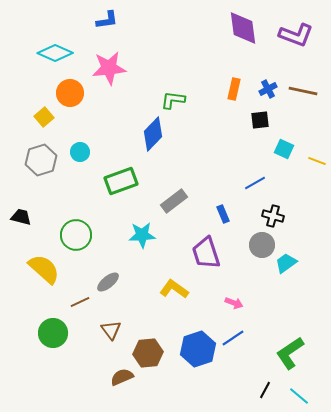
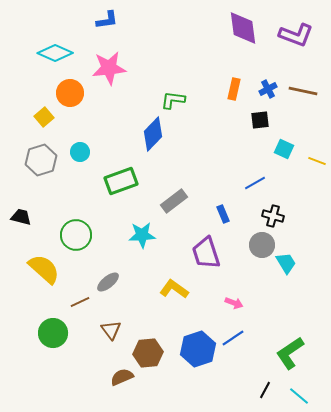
cyan trapezoid at (286, 263): rotated 95 degrees clockwise
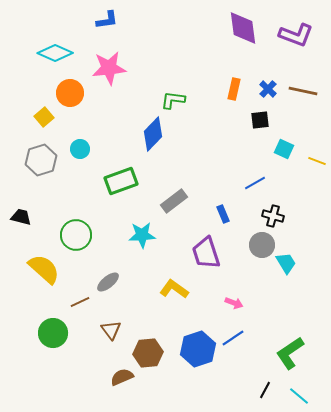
blue cross at (268, 89): rotated 18 degrees counterclockwise
cyan circle at (80, 152): moved 3 px up
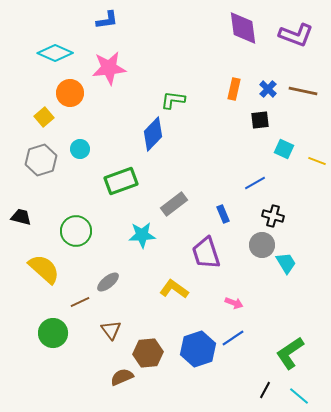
gray rectangle at (174, 201): moved 3 px down
green circle at (76, 235): moved 4 px up
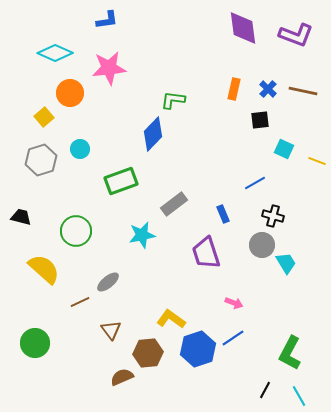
cyan star at (142, 235): rotated 8 degrees counterclockwise
yellow L-shape at (174, 289): moved 3 px left, 30 px down
green circle at (53, 333): moved 18 px left, 10 px down
green L-shape at (290, 353): rotated 28 degrees counterclockwise
cyan line at (299, 396): rotated 20 degrees clockwise
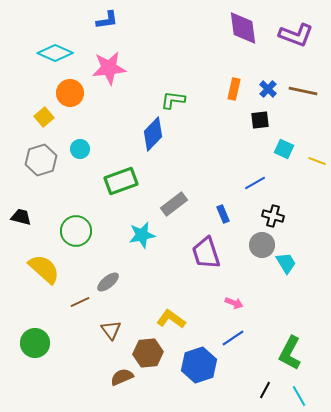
blue hexagon at (198, 349): moved 1 px right, 16 px down
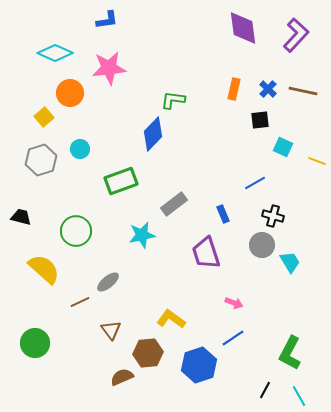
purple L-shape at (296, 35): rotated 68 degrees counterclockwise
cyan square at (284, 149): moved 1 px left, 2 px up
cyan trapezoid at (286, 263): moved 4 px right, 1 px up
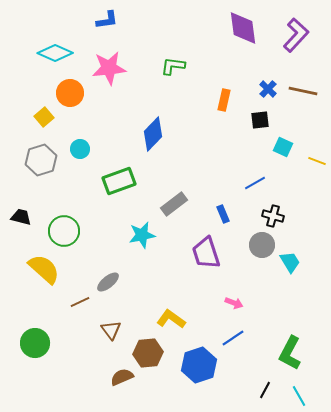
orange rectangle at (234, 89): moved 10 px left, 11 px down
green L-shape at (173, 100): moved 34 px up
green rectangle at (121, 181): moved 2 px left
green circle at (76, 231): moved 12 px left
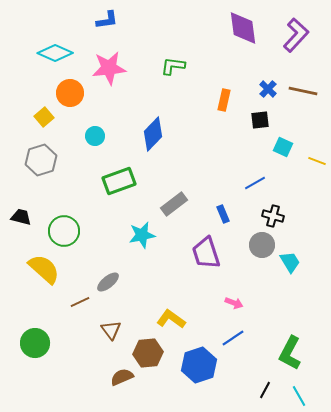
cyan circle at (80, 149): moved 15 px right, 13 px up
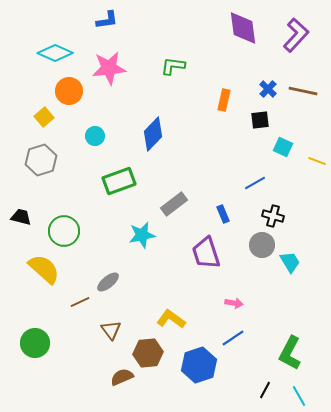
orange circle at (70, 93): moved 1 px left, 2 px up
pink arrow at (234, 303): rotated 12 degrees counterclockwise
